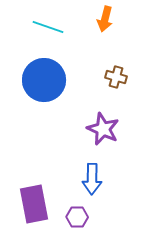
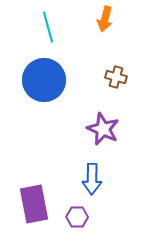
cyan line: rotated 56 degrees clockwise
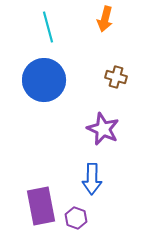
purple rectangle: moved 7 px right, 2 px down
purple hexagon: moved 1 px left, 1 px down; rotated 20 degrees clockwise
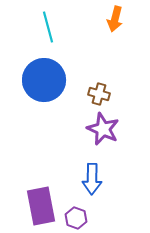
orange arrow: moved 10 px right
brown cross: moved 17 px left, 17 px down
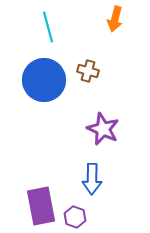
brown cross: moved 11 px left, 23 px up
purple hexagon: moved 1 px left, 1 px up
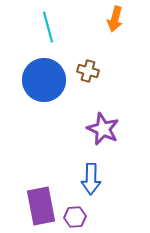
blue arrow: moved 1 px left
purple hexagon: rotated 25 degrees counterclockwise
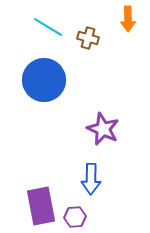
orange arrow: moved 13 px right; rotated 15 degrees counterclockwise
cyan line: rotated 44 degrees counterclockwise
brown cross: moved 33 px up
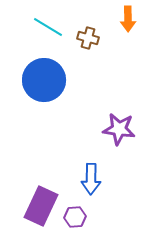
purple star: moved 16 px right; rotated 16 degrees counterclockwise
purple rectangle: rotated 36 degrees clockwise
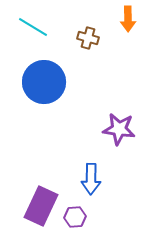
cyan line: moved 15 px left
blue circle: moved 2 px down
